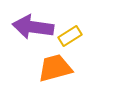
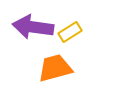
yellow rectangle: moved 4 px up
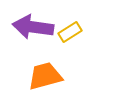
orange trapezoid: moved 10 px left, 8 px down
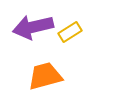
purple arrow: rotated 21 degrees counterclockwise
